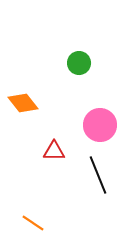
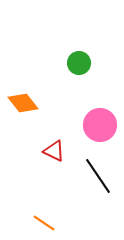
red triangle: rotated 25 degrees clockwise
black line: moved 1 px down; rotated 12 degrees counterclockwise
orange line: moved 11 px right
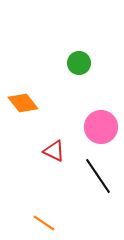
pink circle: moved 1 px right, 2 px down
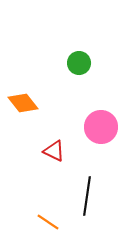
black line: moved 11 px left, 20 px down; rotated 42 degrees clockwise
orange line: moved 4 px right, 1 px up
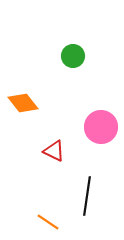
green circle: moved 6 px left, 7 px up
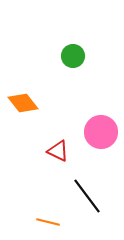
pink circle: moved 5 px down
red triangle: moved 4 px right
black line: rotated 45 degrees counterclockwise
orange line: rotated 20 degrees counterclockwise
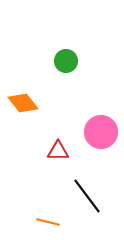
green circle: moved 7 px left, 5 px down
red triangle: rotated 25 degrees counterclockwise
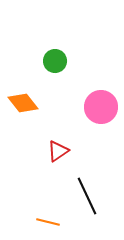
green circle: moved 11 px left
pink circle: moved 25 px up
red triangle: rotated 35 degrees counterclockwise
black line: rotated 12 degrees clockwise
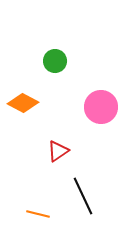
orange diamond: rotated 24 degrees counterclockwise
black line: moved 4 px left
orange line: moved 10 px left, 8 px up
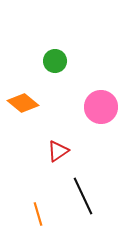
orange diamond: rotated 12 degrees clockwise
orange line: rotated 60 degrees clockwise
